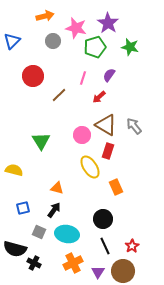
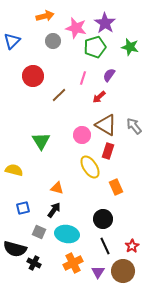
purple star: moved 3 px left
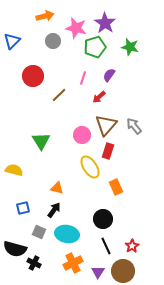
brown triangle: rotated 40 degrees clockwise
black line: moved 1 px right
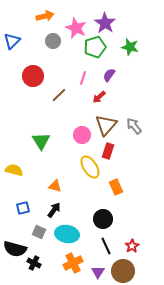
pink star: rotated 10 degrees clockwise
orange triangle: moved 2 px left, 2 px up
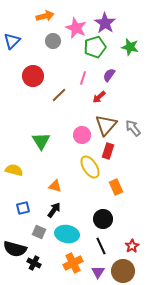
gray arrow: moved 1 px left, 2 px down
black line: moved 5 px left
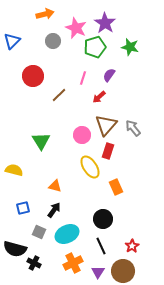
orange arrow: moved 2 px up
cyan ellipse: rotated 35 degrees counterclockwise
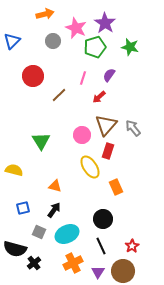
black cross: rotated 24 degrees clockwise
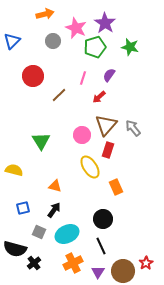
red rectangle: moved 1 px up
red star: moved 14 px right, 17 px down
